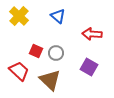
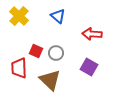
red trapezoid: moved 3 px up; rotated 135 degrees counterclockwise
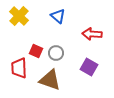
brown triangle: rotated 25 degrees counterclockwise
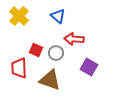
red arrow: moved 18 px left, 5 px down
red square: moved 1 px up
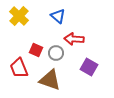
red trapezoid: rotated 20 degrees counterclockwise
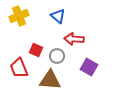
yellow cross: rotated 24 degrees clockwise
gray circle: moved 1 px right, 3 px down
brown triangle: rotated 15 degrees counterclockwise
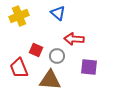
blue triangle: moved 3 px up
purple square: rotated 24 degrees counterclockwise
